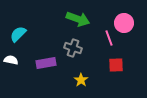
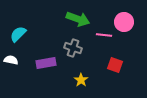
pink circle: moved 1 px up
pink line: moved 5 px left, 3 px up; rotated 63 degrees counterclockwise
red square: moved 1 px left; rotated 21 degrees clockwise
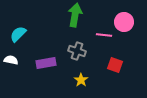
green arrow: moved 3 px left, 4 px up; rotated 100 degrees counterclockwise
gray cross: moved 4 px right, 3 px down
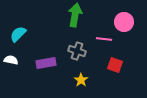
pink line: moved 4 px down
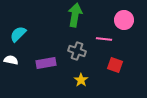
pink circle: moved 2 px up
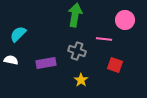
pink circle: moved 1 px right
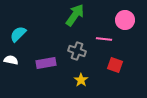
green arrow: rotated 25 degrees clockwise
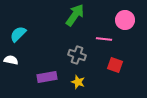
gray cross: moved 4 px down
purple rectangle: moved 1 px right, 14 px down
yellow star: moved 3 px left, 2 px down; rotated 16 degrees counterclockwise
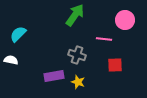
red square: rotated 21 degrees counterclockwise
purple rectangle: moved 7 px right, 1 px up
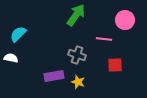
green arrow: moved 1 px right
white semicircle: moved 2 px up
